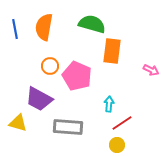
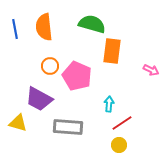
orange semicircle: rotated 16 degrees counterclockwise
yellow circle: moved 2 px right
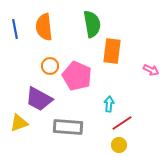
green semicircle: rotated 64 degrees clockwise
yellow triangle: moved 1 px right; rotated 36 degrees counterclockwise
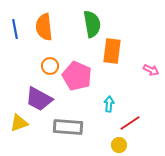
red line: moved 8 px right
